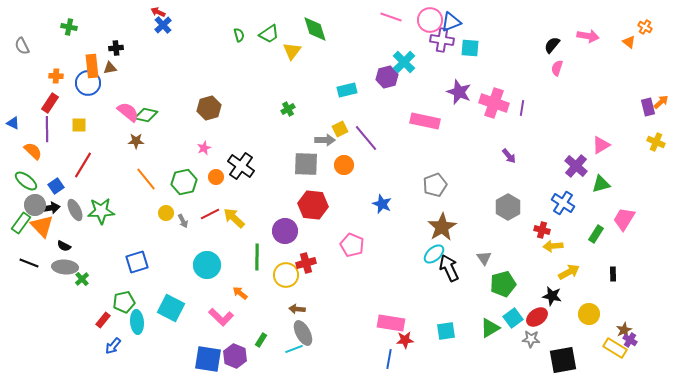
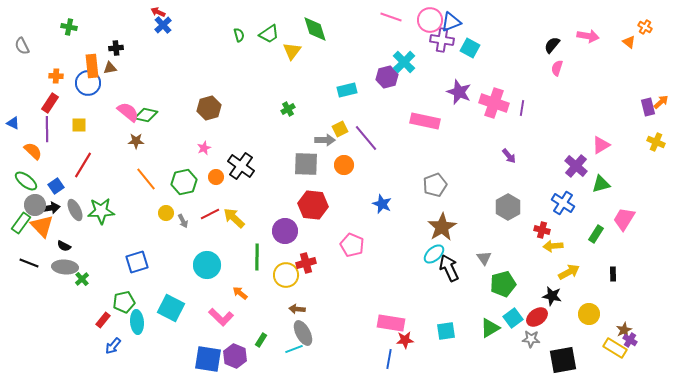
cyan square at (470, 48): rotated 24 degrees clockwise
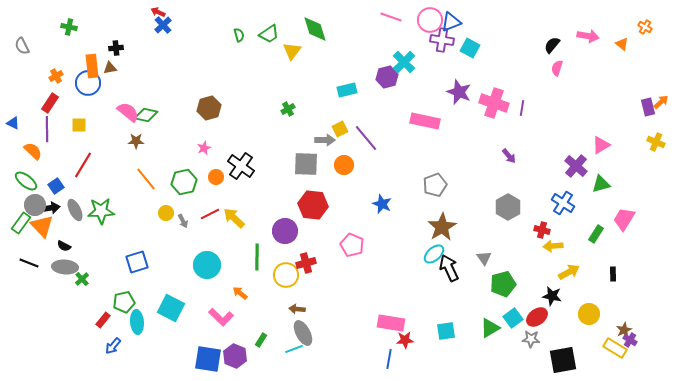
orange triangle at (629, 42): moved 7 px left, 2 px down
orange cross at (56, 76): rotated 32 degrees counterclockwise
